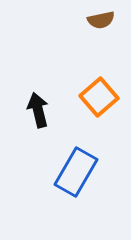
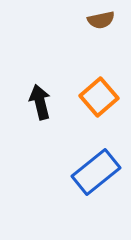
black arrow: moved 2 px right, 8 px up
blue rectangle: moved 20 px right; rotated 21 degrees clockwise
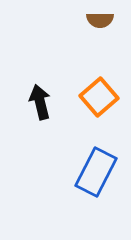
brown semicircle: moved 1 px left; rotated 12 degrees clockwise
blue rectangle: rotated 24 degrees counterclockwise
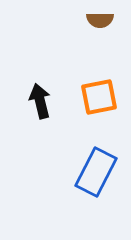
orange square: rotated 30 degrees clockwise
black arrow: moved 1 px up
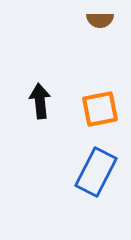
orange square: moved 1 px right, 12 px down
black arrow: rotated 8 degrees clockwise
